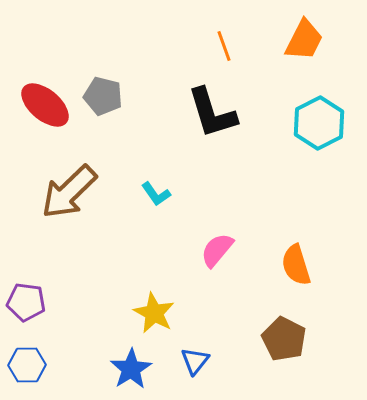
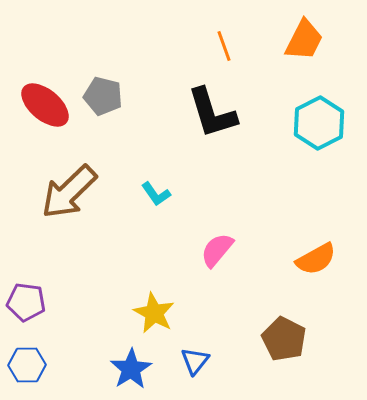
orange semicircle: moved 20 px right, 6 px up; rotated 102 degrees counterclockwise
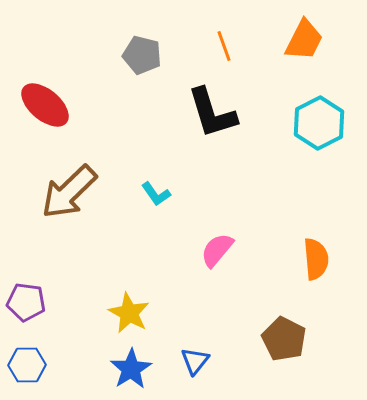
gray pentagon: moved 39 px right, 41 px up
orange semicircle: rotated 66 degrees counterclockwise
yellow star: moved 25 px left
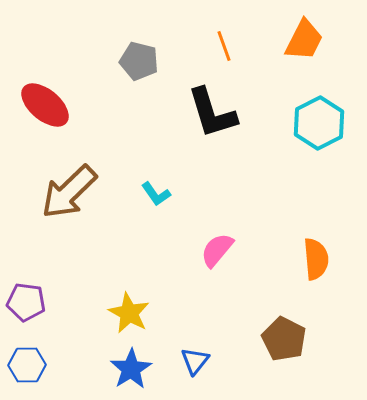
gray pentagon: moved 3 px left, 6 px down
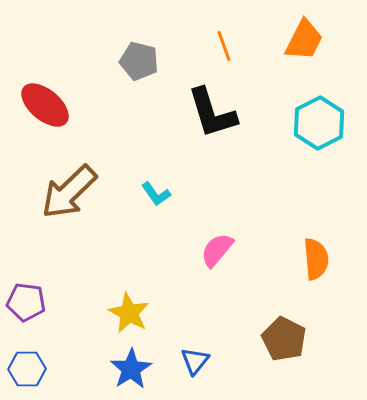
blue hexagon: moved 4 px down
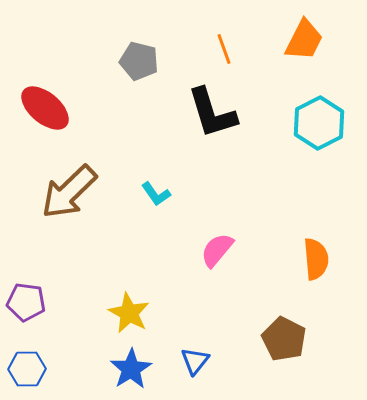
orange line: moved 3 px down
red ellipse: moved 3 px down
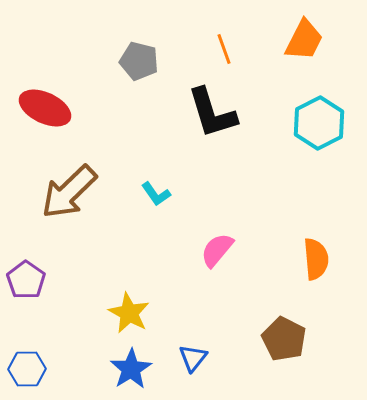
red ellipse: rotated 15 degrees counterclockwise
purple pentagon: moved 22 px up; rotated 27 degrees clockwise
blue triangle: moved 2 px left, 3 px up
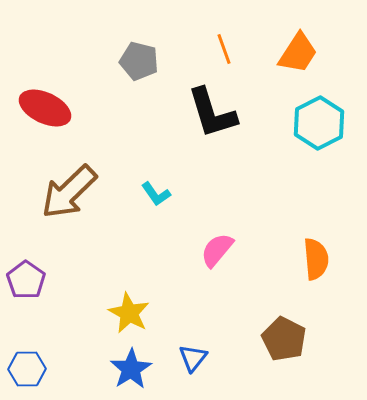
orange trapezoid: moved 6 px left, 13 px down; rotated 6 degrees clockwise
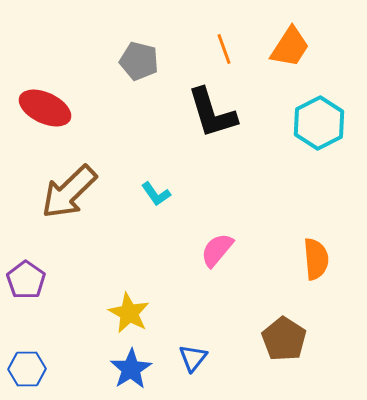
orange trapezoid: moved 8 px left, 6 px up
brown pentagon: rotated 6 degrees clockwise
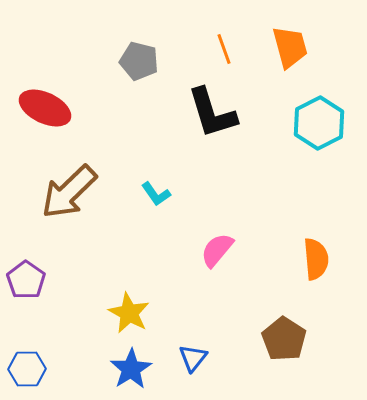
orange trapezoid: rotated 48 degrees counterclockwise
